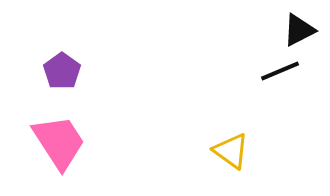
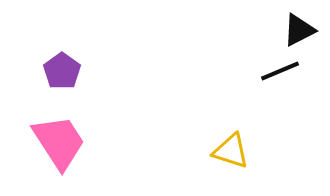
yellow triangle: rotated 18 degrees counterclockwise
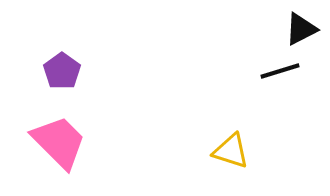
black triangle: moved 2 px right, 1 px up
black line: rotated 6 degrees clockwise
pink trapezoid: rotated 12 degrees counterclockwise
